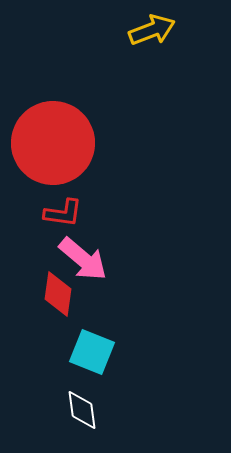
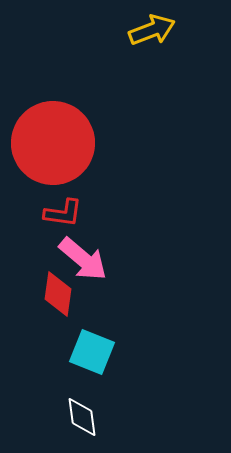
white diamond: moved 7 px down
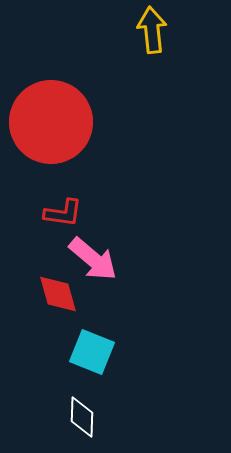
yellow arrow: rotated 75 degrees counterclockwise
red circle: moved 2 px left, 21 px up
pink arrow: moved 10 px right
red diamond: rotated 24 degrees counterclockwise
white diamond: rotated 9 degrees clockwise
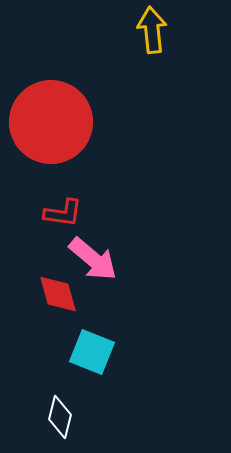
white diamond: moved 22 px left; rotated 12 degrees clockwise
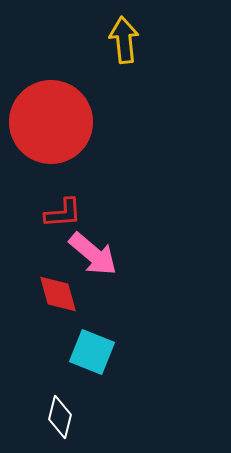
yellow arrow: moved 28 px left, 10 px down
red L-shape: rotated 12 degrees counterclockwise
pink arrow: moved 5 px up
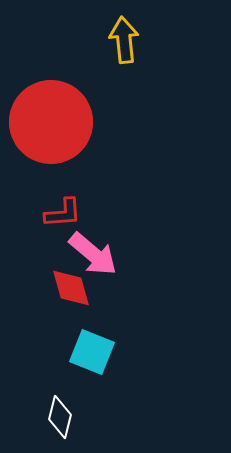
red diamond: moved 13 px right, 6 px up
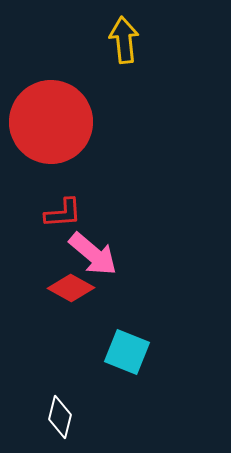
red diamond: rotated 45 degrees counterclockwise
cyan square: moved 35 px right
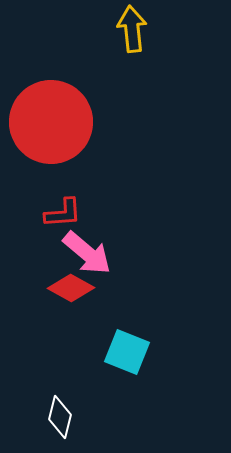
yellow arrow: moved 8 px right, 11 px up
pink arrow: moved 6 px left, 1 px up
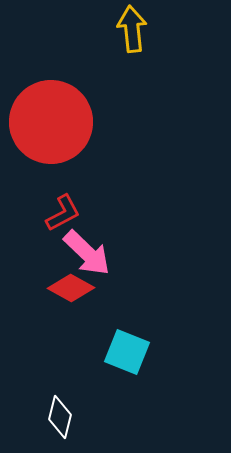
red L-shape: rotated 24 degrees counterclockwise
pink arrow: rotated 4 degrees clockwise
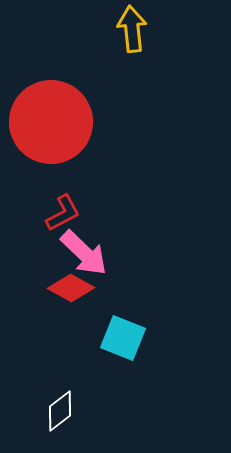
pink arrow: moved 3 px left
cyan square: moved 4 px left, 14 px up
white diamond: moved 6 px up; rotated 39 degrees clockwise
